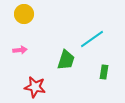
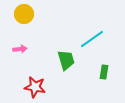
pink arrow: moved 1 px up
green trapezoid: rotated 35 degrees counterclockwise
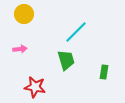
cyan line: moved 16 px left, 7 px up; rotated 10 degrees counterclockwise
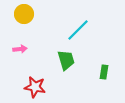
cyan line: moved 2 px right, 2 px up
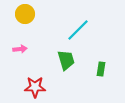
yellow circle: moved 1 px right
green rectangle: moved 3 px left, 3 px up
red star: rotated 10 degrees counterclockwise
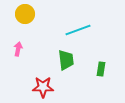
cyan line: rotated 25 degrees clockwise
pink arrow: moved 2 px left; rotated 72 degrees counterclockwise
green trapezoid: rotated 10 degrees clockwise
red star: moved 8 px right
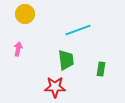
red star: moved 12 px right
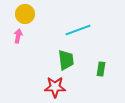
pink arrow: moved 13 px up
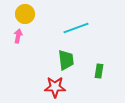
cyan line: moved 2 px left, 2 px up
green rectangle: moved 2 px left, 2 px down
